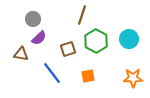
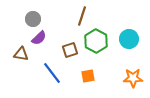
brown line: moved 1 px down
brown square: moved 2 px right, 1 px down
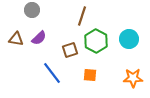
gray circle: moved 1 px left, 9 px up
brown triangle: moved 5 px left, 15 px up
orange square: moved 2 px right, 1 px up; rotated 16 degrees clockwise
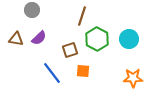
green hexagon: moved 1 px right, 2 px up
orange square: moved 7 px left, 4 px up
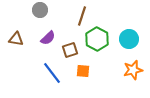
gray circle: moved 8 px right
purple semicircle: moved 9 px right
orange star: moved 8 px up; rotated 12 degrees counterclockwise
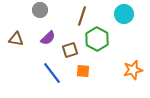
cyan circle: moved 5 px left, 25 px up
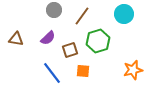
gray circle: moved 14 px right
brown line: rotated 18 degrees clockwise
green hexagon: moved 1 px right, 2 px down; rotated 15 degrees clockwise
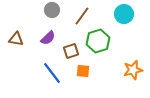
gray circle: moved 2 px left
brown square: moved 1 px right, 1 px down
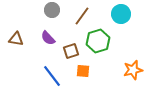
cyan circle: moved 3 px left
purple semicircle: rotated 91 degrees clockwise
blue line: moved 3 px down
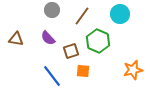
cyan circle: moved 1 px left
green hexagon: rotated 20 degrees counterclockwise
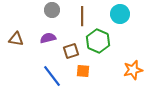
brown line: rotated 36 degrees counterclockwise
purple semicircle: rotated 119 degrees clockwise
